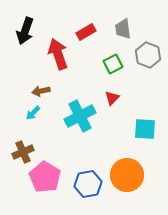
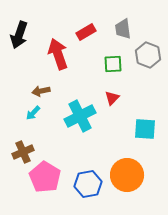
black arrow: moved 6 px left, 4 px down
green square: rotated 24 degrees clockwise
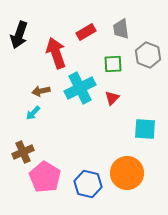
gray trapezoid: moved 2 px left
red arrow: moved 2 px left, 1 px up
cyan cross: moved 28 px up
orange circle: moved 2 px up
blue hexagon: rotated 24 degrees clockwise
